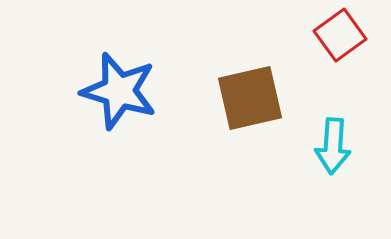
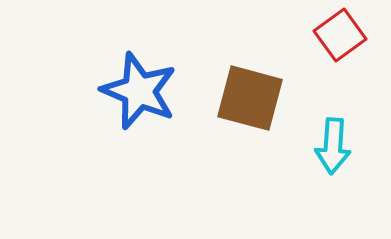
blue star: moved 20 px right; rotated 6 degrees clockwise
brown square: rotated 28 degrees clockwise
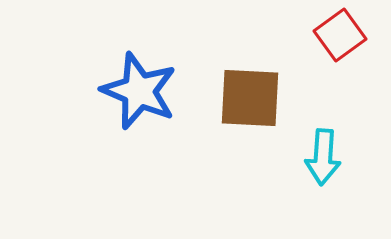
brown square: rotated 12 degrees counterclockwise
cyan arrow: moved 10 px left, 11 px down
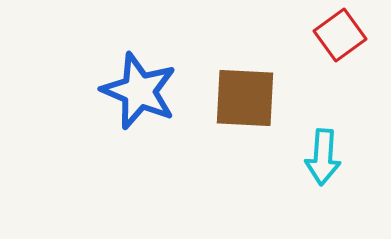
brown square: moved 5 px left
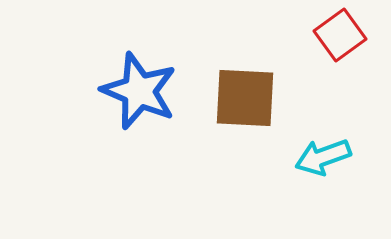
cyan arrow: rotated 66 degrees clockwise
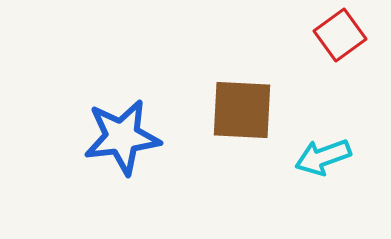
blue star: moved 17 px left, 46 px down; rotated 30 degrees counterclockwise
brown square: moved 3 px left, 12 px down
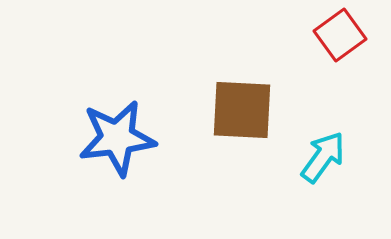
blue star: moved 5 px left, 1 px down
cyan arrow: rotated 146 degrees clockwise
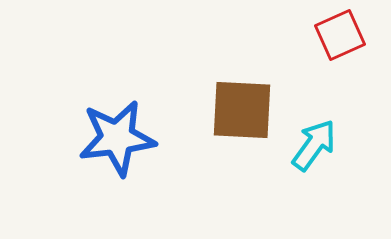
red square: rotated 12 degrees clockwise
cyan arrow: moved 9 px left, 12 px up
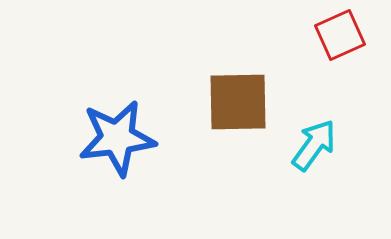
brown square: moved 4 px left, 8 px up; rotated 4 degrees counterclockwise
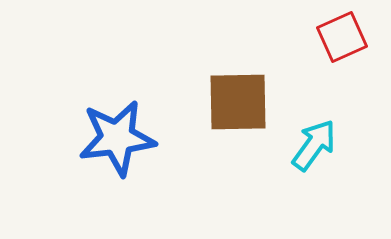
red square: moved 2 px right, 2 px down
